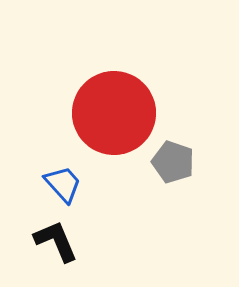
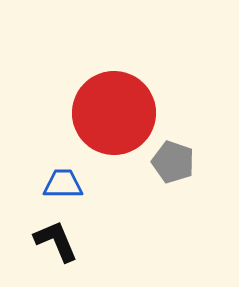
blue trapezoid: rotated 48 degrees counterclockwise
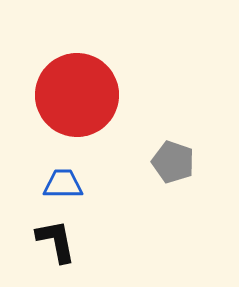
red circle: moved 37 px left, 18 px up
black L-shape: rotated 12 degrees clockwise
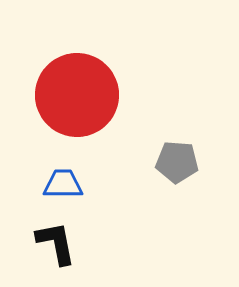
gray pentagon: moved 4 px right; rotated 15 degrees counterclockwise
black L-shape: moved 2 px down
